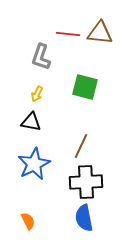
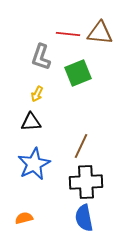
green square: moved 7 px left, 14 px up; rotated 36 degrees counterclockwise
black triangle: rotated 15 degrees counterclockwise
orange semicircle: moved 4 px left, 3 px up; rotated 78 degrees counterclockwise
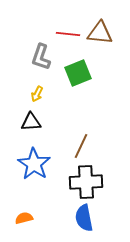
blue star: rotated 12 degrees counterclockwise
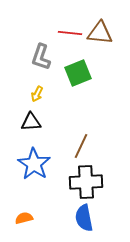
red line: moved 2 px right, 1 px up
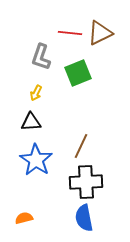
brown triangle: rotated 32 degrees counterclockwise
yellow arrow: moved 1 px left, 1 px up
blue star: moved 2 px right, 4 px up
